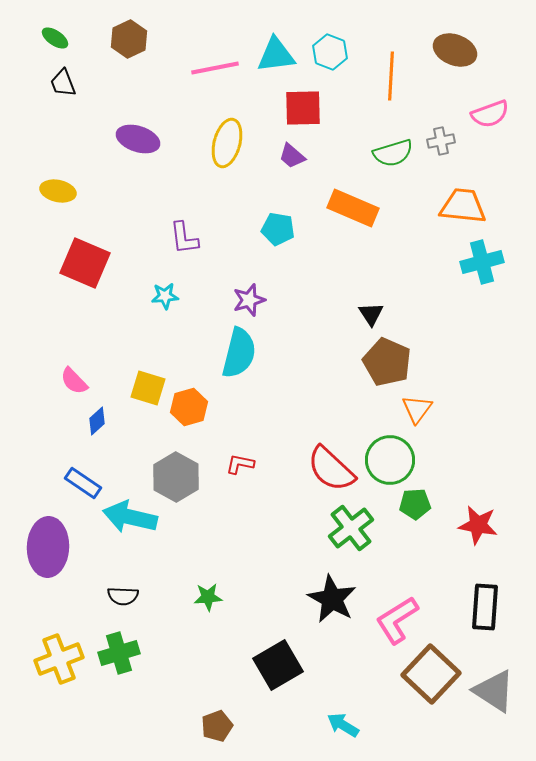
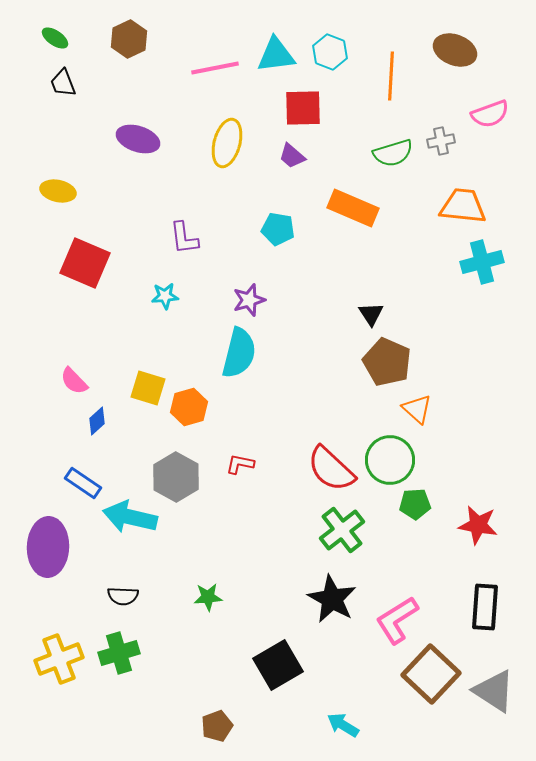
orange triangle at (417, 409): rotated 24 degrees counterclockwise
green cross at (351, 528): moved 9 px left, 2 px down
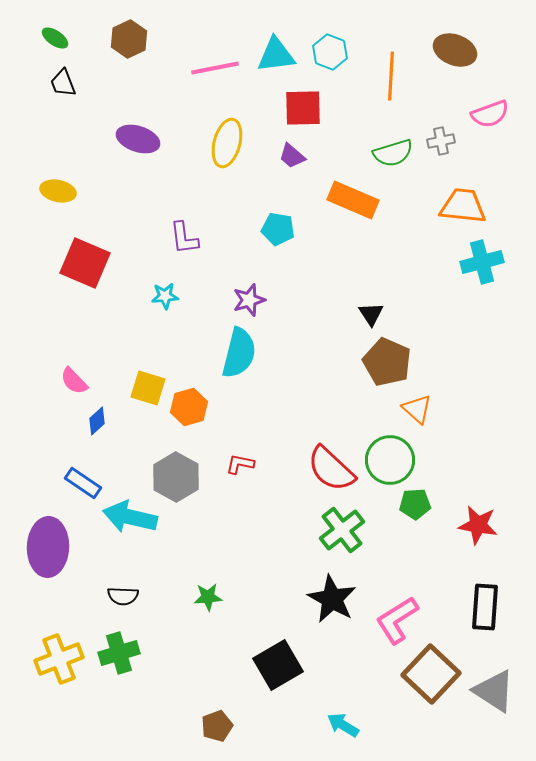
orange rectangle at (353, 208): moved 8 px up
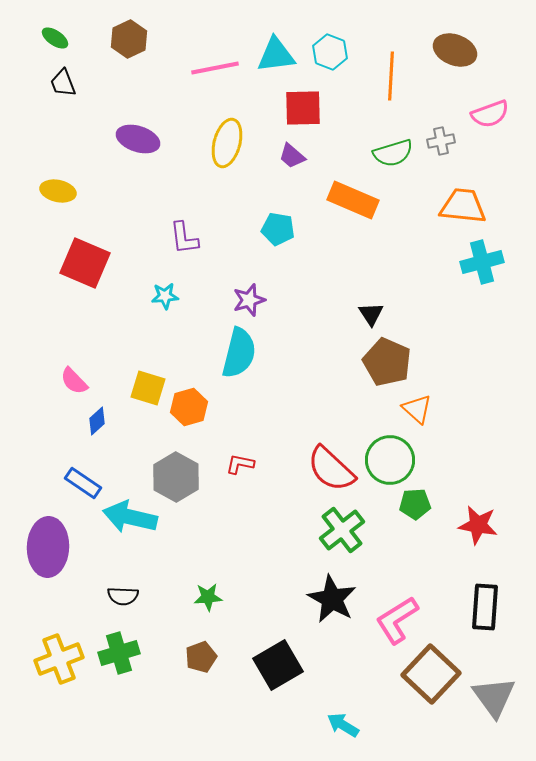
gray triangle at (494, 691): moved 6 px down; rotated 21 degrees clockwise
brown pentagon at (217, 726): moved 16 px left, 69 px up
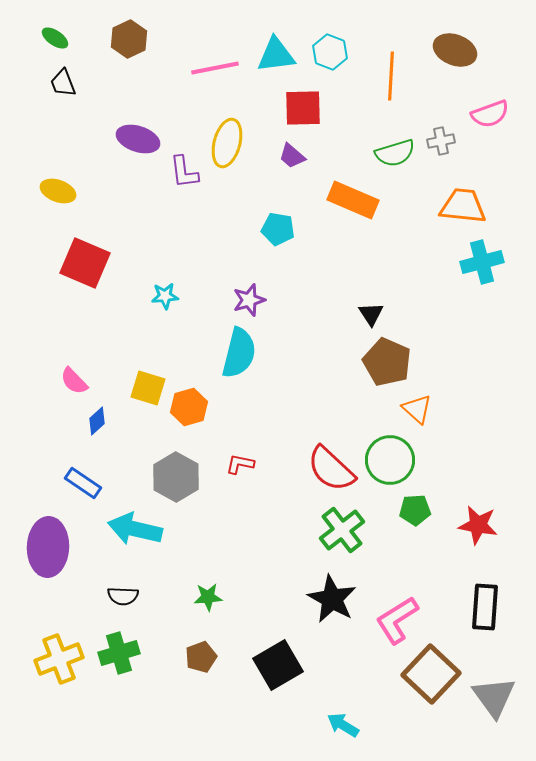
green semicircle at (393, 153): moved 2 px right
yellow ellipse at (58, 191): rotated 8 degrees clockwise
purple L-shape at (184, 238): moved 66 px up
green pentagon at (415, 504): moved 6 px down
cyan arrow at (130, 517): moved 5 px right, 12 px down
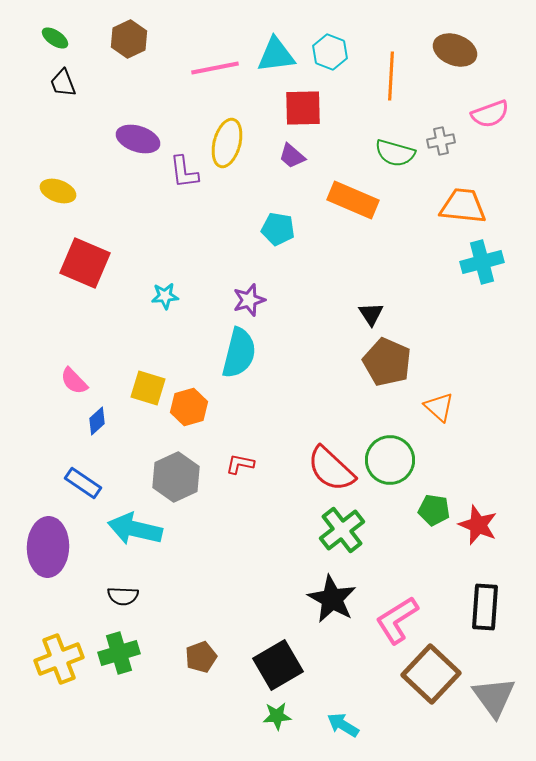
green semicircle at (395, 153): rotated 33 degrees clockwise
orange triangle at (417, 409): moved 22 px right, 2 px up
gray hexagon at (176, 477): rotated 6 degrees clockwise
green pentagon at (415, 510): moved 19 px right; rotated 12 degrees clockwise
red star at (478, 525): rotated 12 degrees clockwise
green star at (208, 597): moved 69 px right, 119 px down
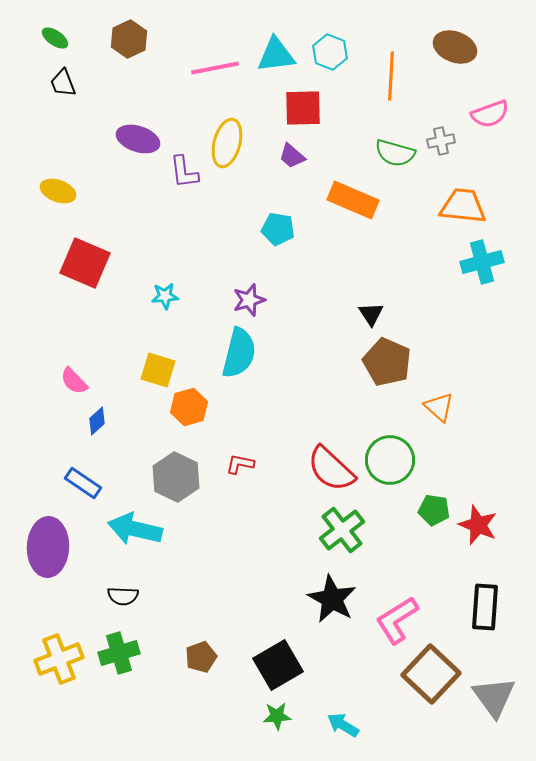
brown ellipse at (455, 50): moved 3 px up
yellow square at (148, 388): moved 10 px right, 18 px up
gray hexagon at (176, 477): rotated 9 degrees counterclockwise
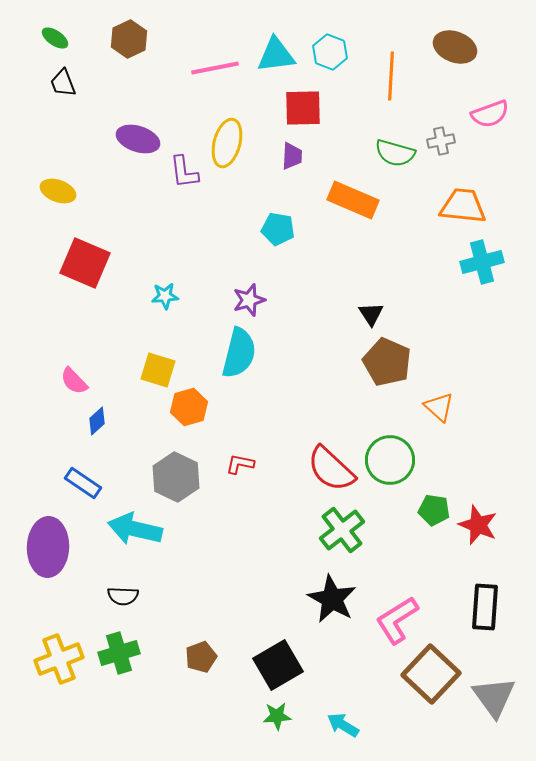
purple trapezoid at (292, 156): rotated 128 degrees counterclockwise
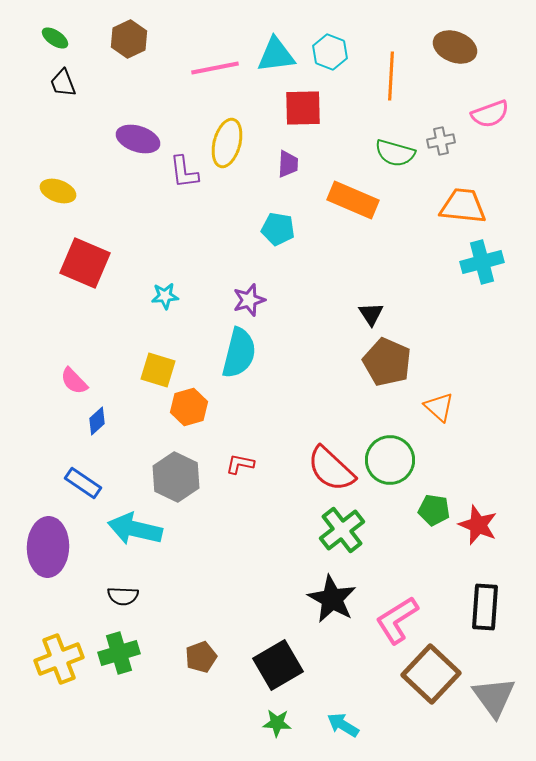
purple trapezoid at (292, 156): moved 4 px left, 8 px down
green star at (277, 716): moved 7 px down; rotated 8 degrees clockwise
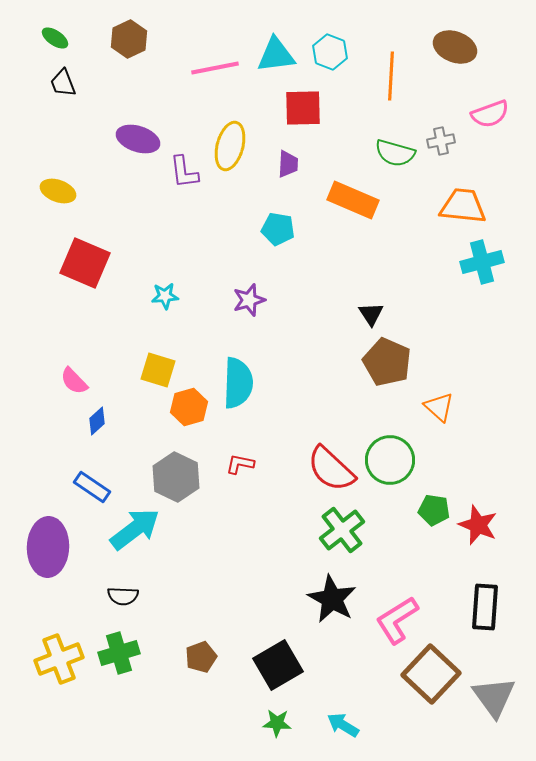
yellow ellipse at (227, 143): moved 3 px right, 3 px down
cyan semicircle at (239, 353): moved 1 px left, 30 px down; rotated 12 degrees counterclockwise
blue rectangle at (83, 483): moved 9 px right, 4 px down
cyan arrow at (135, 529): rotated 130 degrees clockwise
